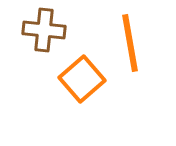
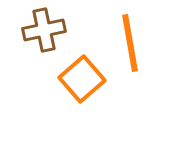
brown cross: rotated 18 degrees counterclockwise
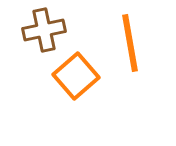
orange square: moved 6 px left, 3 px up
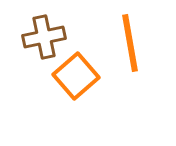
brown cross: moved 7 px down
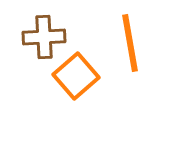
brown cross: rotated 9 degrees clockwise
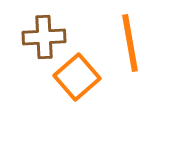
orange square: moved 1 px right, 1 px down
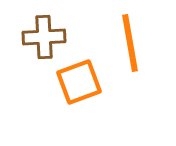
orange square: moved 2 px right, 5 px down; rotated 21 degrees clockwise
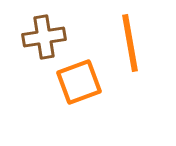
brown cross: rotated 6 degrees counterclockwise
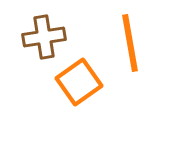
orange square: rotated 15 degrees counterclockwise
